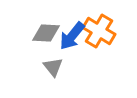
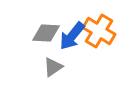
gray triangle: rotated 35 degrees clockwise
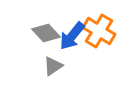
gray diamond: rotated 44 degrees clockwise
gray triangle: moved 1 px up
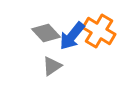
gray triangle: moved 1 px left
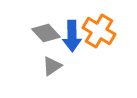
blue arrow: rotated 40 degrees counterclockwise
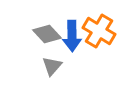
gray diamond: moved 1 px right, 1 px down
gray triangle: rotated 15 degrees counterclockwise
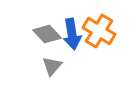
blue arrow: moved 2 px up; rotated 8 degrees counterclockwise
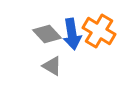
gray triangle: rotated 40 degrees counterclockwise
